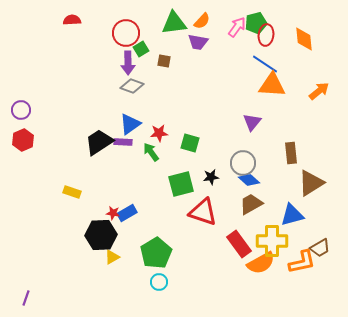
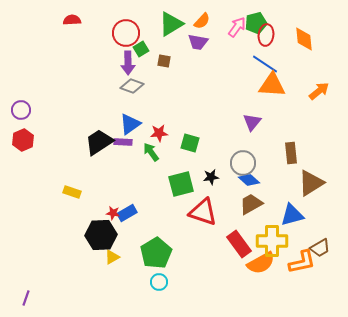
green triangle at (174, 23): moved 3 px left, 1 px down; rotated 24 degrees counterclockwise
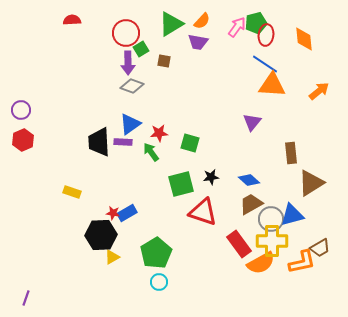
black trapezoid at (99, 142): rotated 60 degrees counterclockwise
gray circle at (243, 163): moved 28 px right, 56 px down
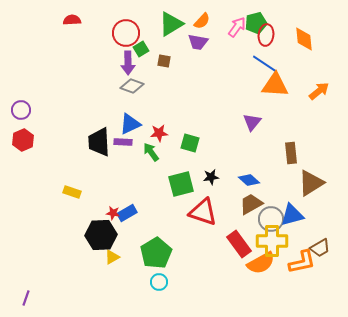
orange triangle at (272, 85): moved 3 px right
blue triangle at (130, 124): rotated 10 degrees clockwise
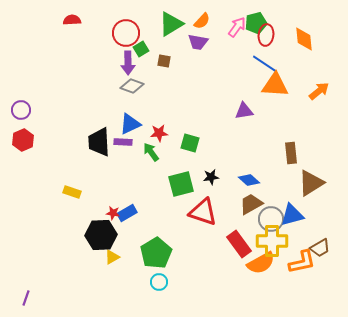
purple triangle at (252, 122): moved 8 px left, 11 px up; rotated 42 degrees clockwise
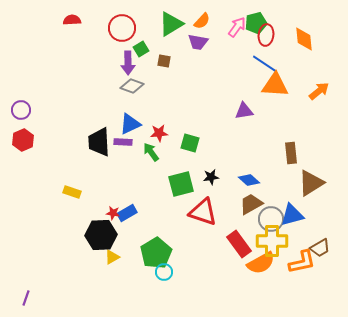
red circle at (126, 33): moved 4 px left, 5 px up
cyan circle at (159, 282): moved 5 px right, 10 px up
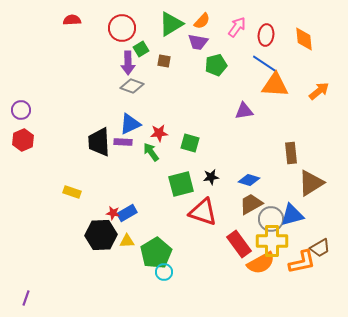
green pentagon at (256, 23): moved 40 px left, 42 px down
blue diamond at (249, 180): rotated 25 degrees counterclockwise
yellow triangle at (112, 257): moved 15 px right, 16 px up; rotated 28 degrees clockwise
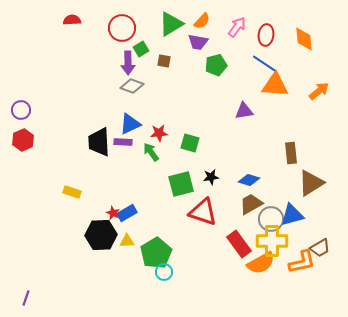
red star at (113, 213): rotated 16 degrees clockwise
